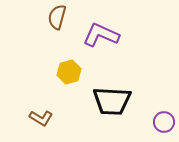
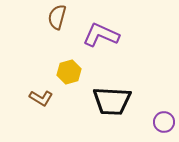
brown L-shape: moved 20 px up
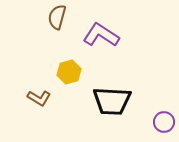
purple L-shape: rotated 9 degrees clockwise
brown L-shape: moved 2 px left
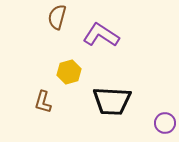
brown L-shape: moved 4 px right, 4 px down; rotated 75 degrees clockwise
purple circle: moved 1 px right, 1 px down
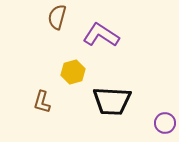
yellow hexagon: moved 4 px right
brown L-shape: moved 1 px left
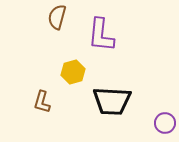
purple L-shape: rotated 117 degrees counterclockwise
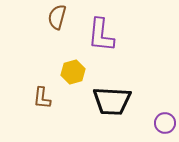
brown L-shape: moved 4 px up; rotated 10 degrees counterclockwise
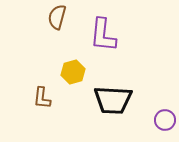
purple L-shape: moved 2 px right
black trapezoid: moved 1 px right, 1 px up
purple circle: moved 3 px up
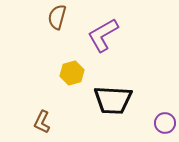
purple L-shape: rotated 54 degrees clockwise
yellow hexagon: moved 1 px left, 1 px down
brown L-shape: moved 24 px down; rotated 20 degrees clockwise
purple circle: moved 3 px down
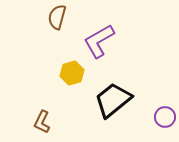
purple L-shape: moved 4 px left, 6 px down
black trapezoid: rotated 138 degrees clockwise
purple circle: moved 6 px up
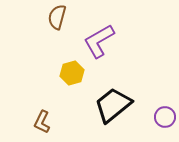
black trapezoid: moved 5 px down
